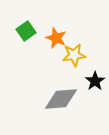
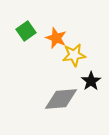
black star: moved 4 px left
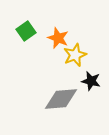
orange star: moved 2 px right
yellow star: moved 1 px right; rotated 15 degrees counterclockwise
black star: rotated 24 degrees counterclockwise
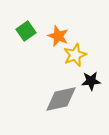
orange star: moved 2 px up
black star: rotated 18 degrees counterclockwise
gray diamond: rotated 8 degrees counterclockwise
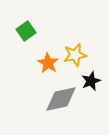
orange star: moved 10 px left, 27 px down; rotated 10 degrees clockwise
yellow star: rotated 10 degrees clockwise
black star: rotated 18 degrees counterclockwise
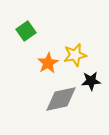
orange star: rotated 10 degrees clockwise
black star: rotated 18 degrees clockwise
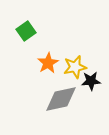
yellow star: moved 12 px down
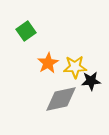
yellow star: rotated 10 degrees clockwise
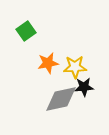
orange star: rotated 20 degrees clockwise
black star: moved 7 px left, 6 px down
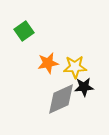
green square: moved 2 px left
gray diamond: rotated 12 degrees counterclockwise
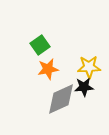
green square: moved 16 px right, 14 px down
orange star: moved 6 px down
yellow star: moved 14 px right
